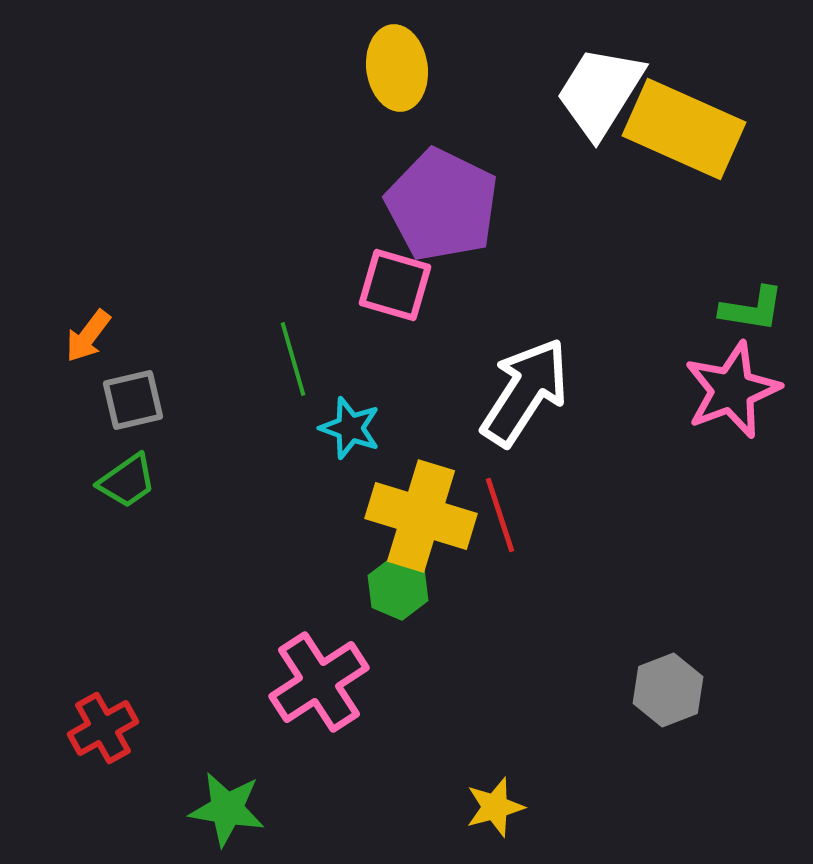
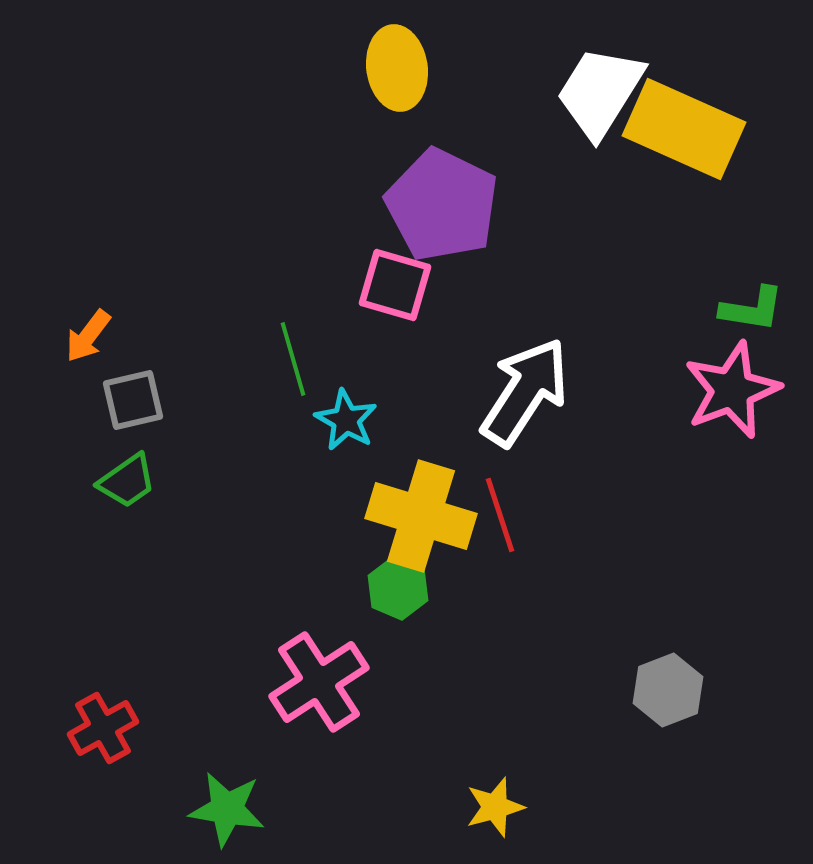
cyan star: moved 4 px left, 8 px up; rotated 10 degrees clockwise
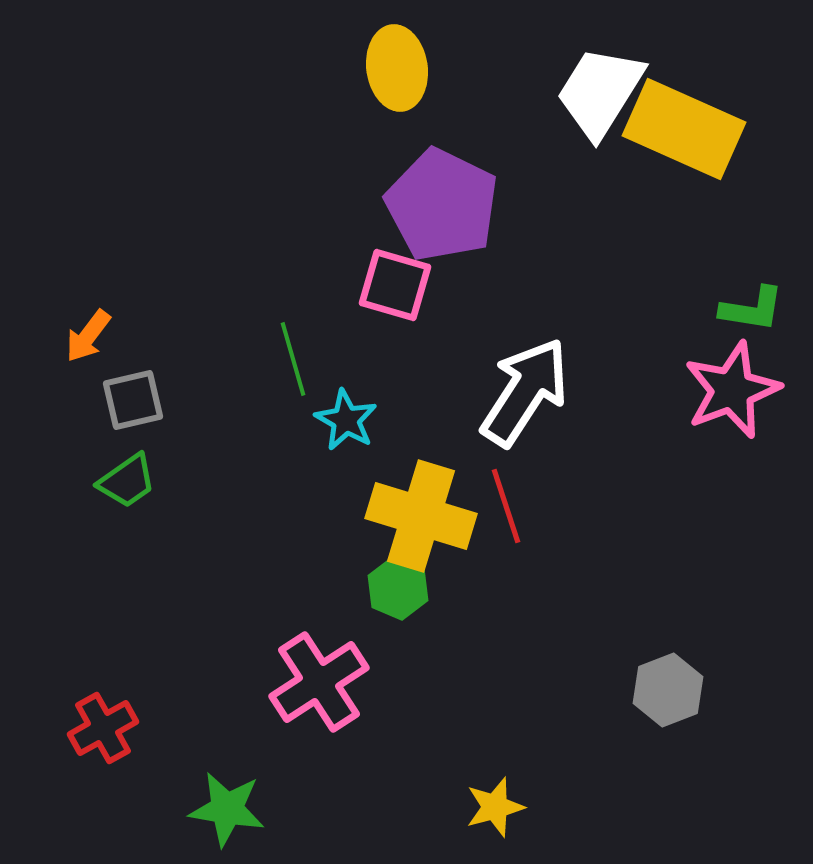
red line: moved 6 px right, 9 px up
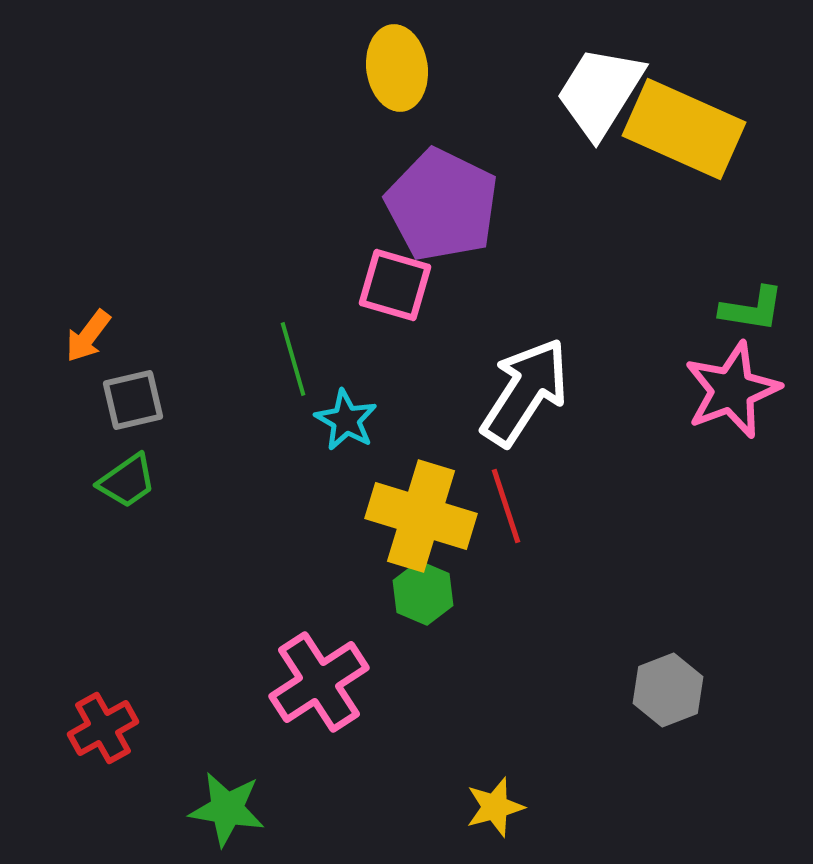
green hexagon: moved 25 px right, 5 px down
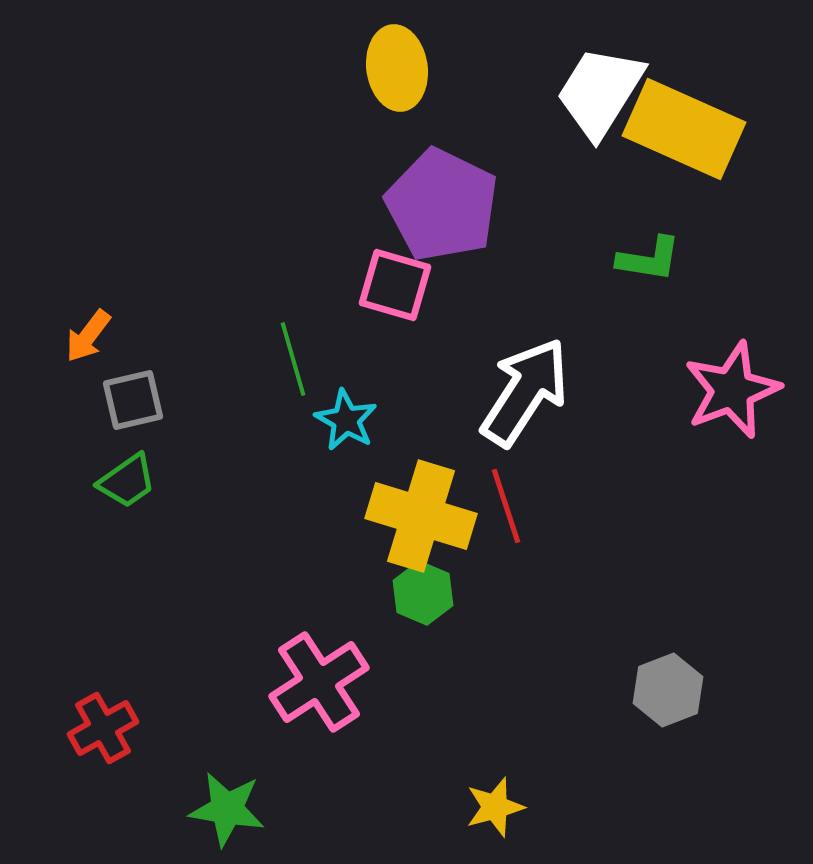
green L-shape: moved 103 px left, 50 px up
